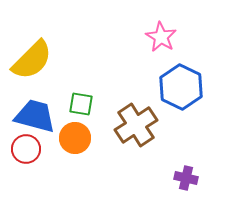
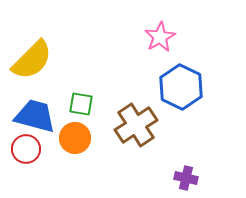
pink star: moved 1 px left; rotated 12 degrees clockwise
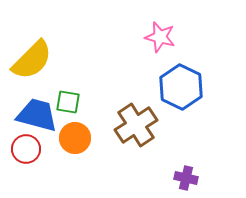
pink star: rotated 28 degrees counterclockwise
green square: moved 13 px left, 2 px up
blue trapezoid: moved 2 px right, 1 px up
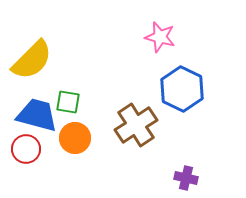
blue hexagon: moved 1 px right, 2 px down
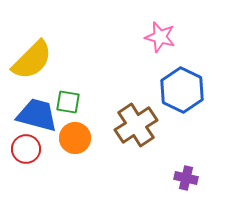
blue hexagon: moved 1 px down
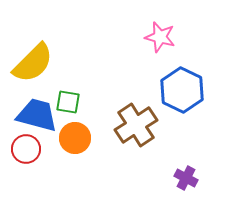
yellow semicircle: moved 1 px right, 3 px down
purple cross: rotated 15 degrees clockwise
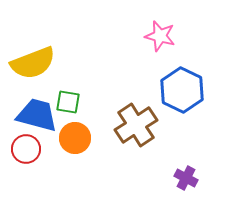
pink star: moved 1 px up
yellow semicircle: rotated 24 degrees clockwise
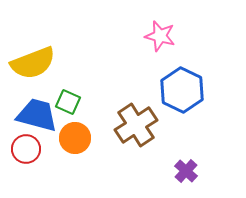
green square: rotated 15 degrees clockwise
purple cross: moved 7 px up; rotated 15 degrees clockwise
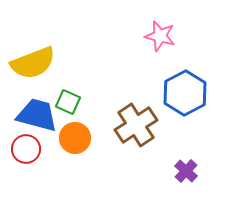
blue hexagon: moved 3 px right, 3 px down; rotated 6 degrees clockwise
